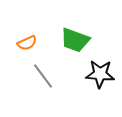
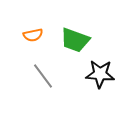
orange semicircle: moved 6 px right, 8 px up; rotated 12 degrees clockwise
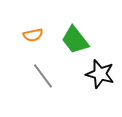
green trapezoid: rotated 32 degrees clockwise
black star: rotated 12 degrees clockwise
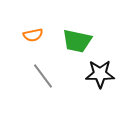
green trapezoid: moved 2 px right, 1 px down; rotated 40 degrees counterclockwise
black star: rotated 16 degrees counterclockwise
